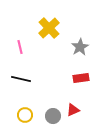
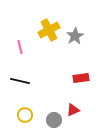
yellow cross: moved 2 px down; rotated 15 degrees clockwise
gray star: moved 5 px left, 11 px up
black line: moved 1 px left, 2 px down
gray circle: moved 1 px right, 4 px down
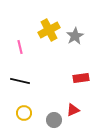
yellow circle: moved 1 px left, 2 px up
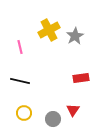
red triangle: rotated 32 degrees counterclockwise
gray circle: moved 1 px left, 1 px up
